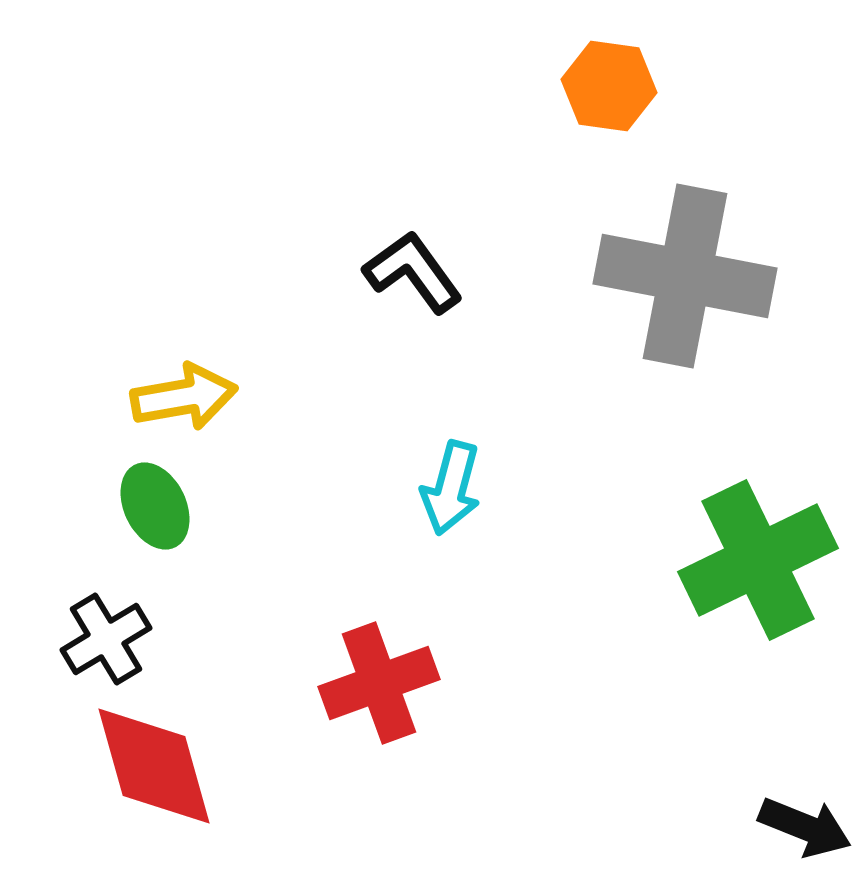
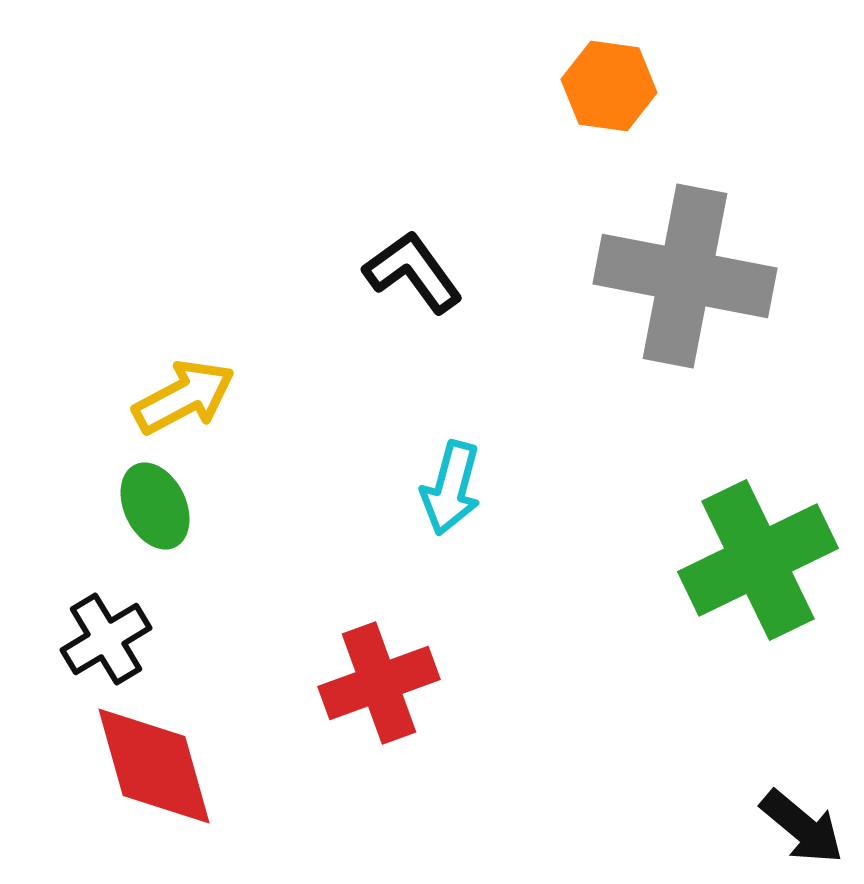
yellow arrow: rotated 18 degrees counterclockwise
black arrow: moved 3 px left; rotated 18 degrees clockwise
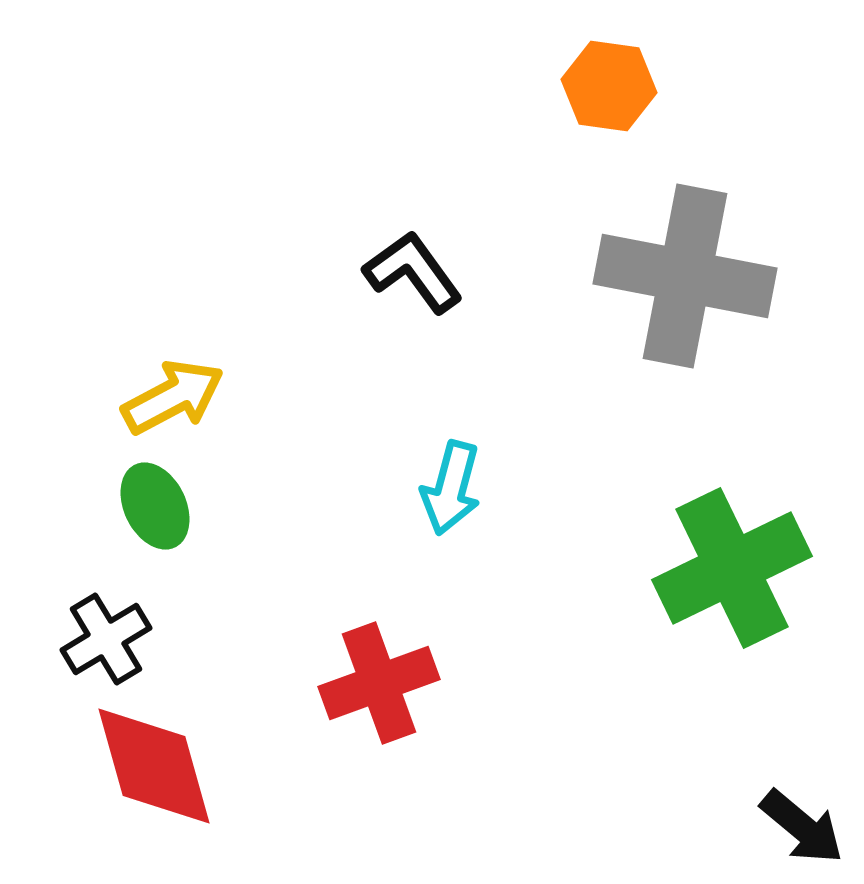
yellow arrow: moved 11 px left
green cross: moved 26 px left, 8 px down
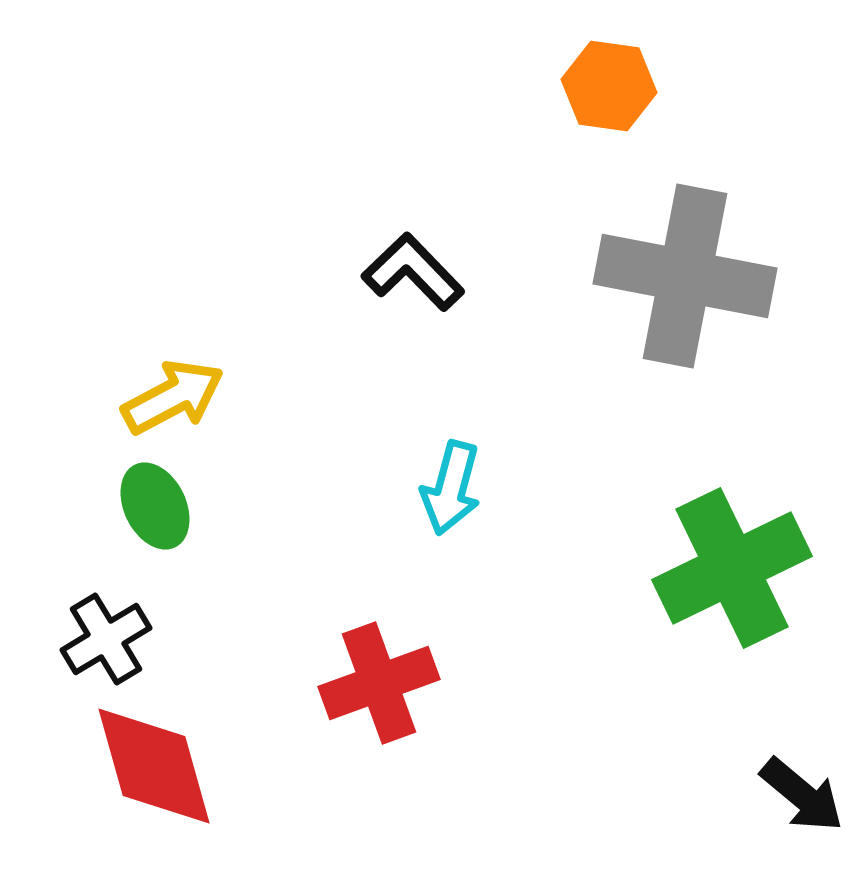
black L-shape: rotated 8 degrees counterclockwise
black arrow: moved 32 px up
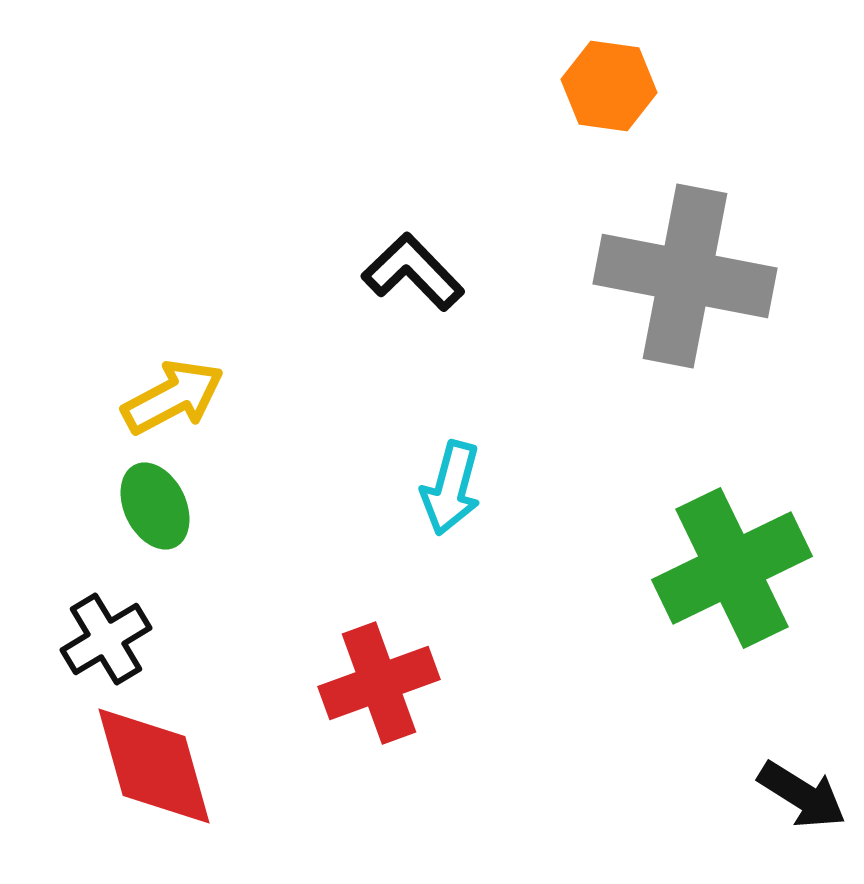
black arrow: rotated 8 degrees counterclockwise
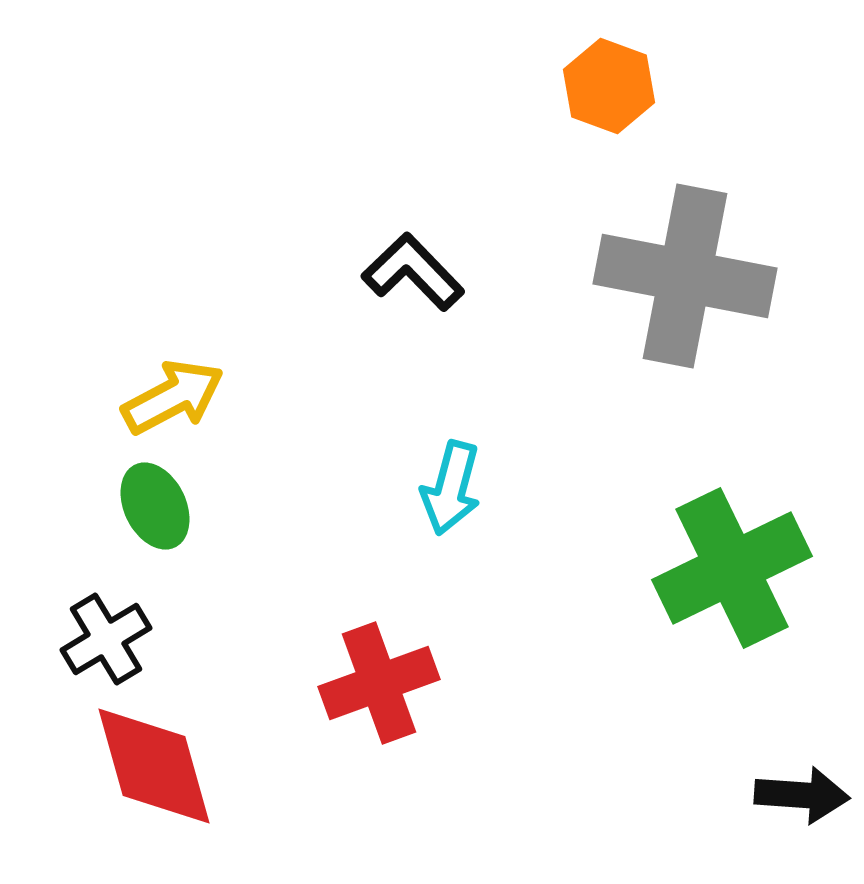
orange hexagon: rotated 12 degrees clockwise
black arrow: rotated 28 degrees counterclockwise
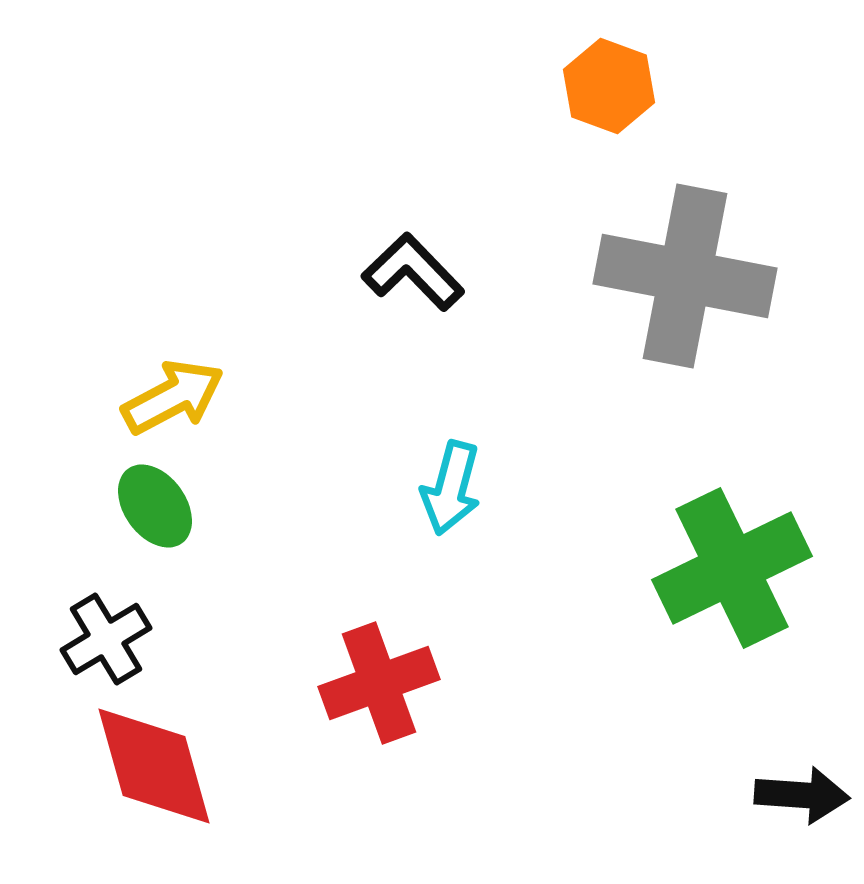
green ellipse: rotated 10 degrees counterclockwise
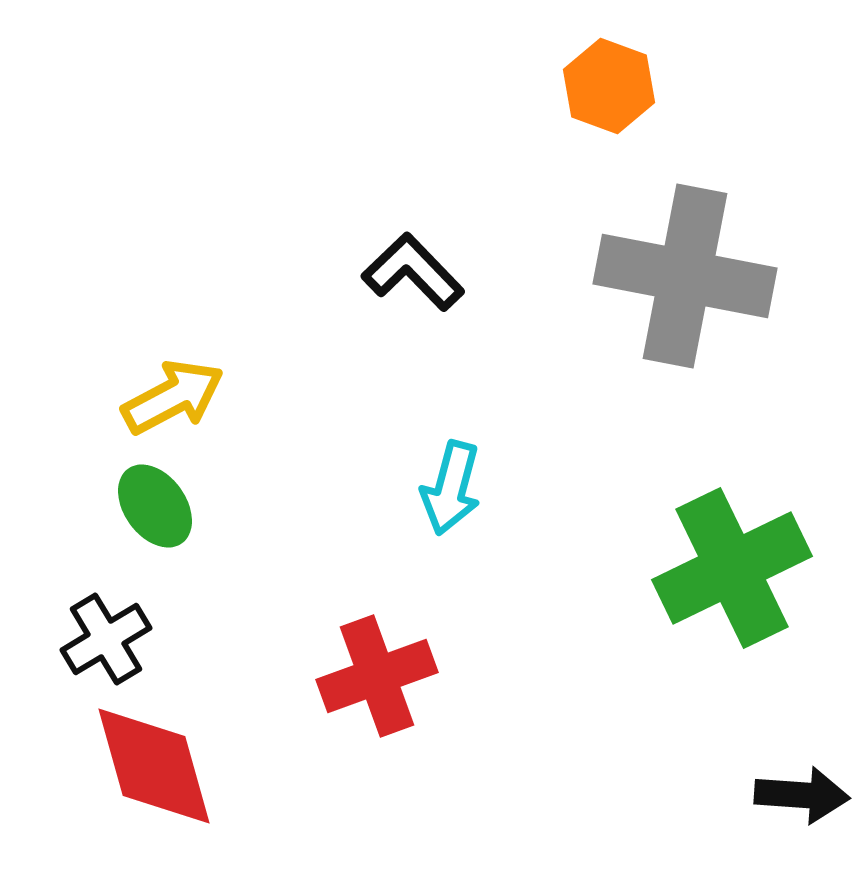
red cross: moved 2 px left, 7 px up
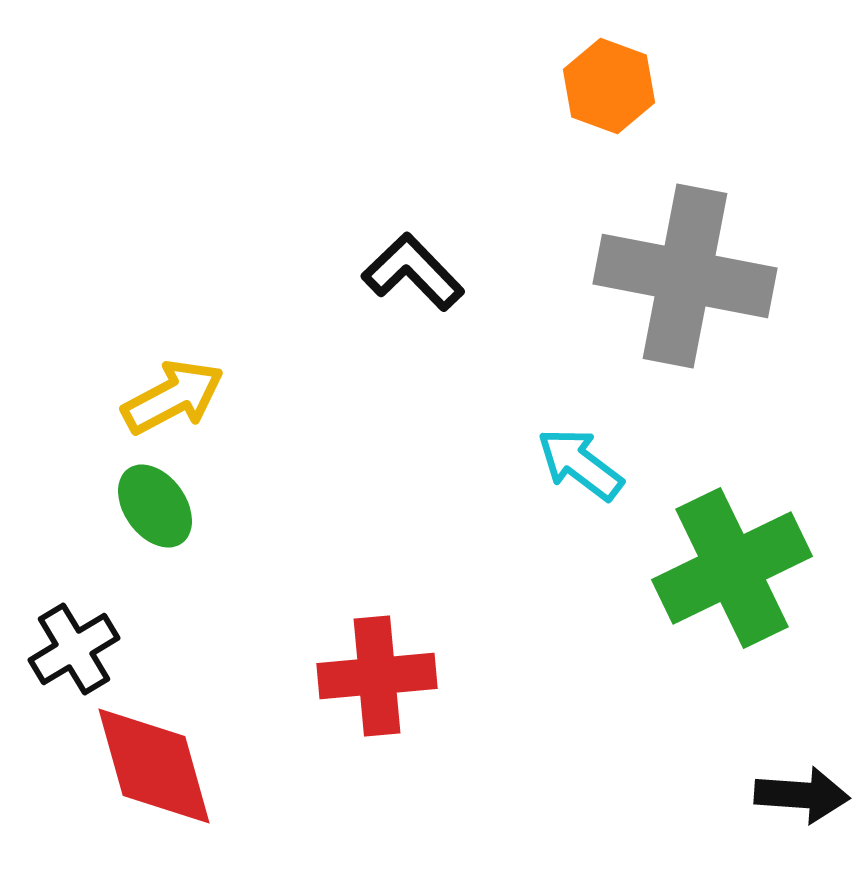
cyan arrow: moved 129 px right, 24 px up; rotated 112 degrees clockwise
black cross: moved 32 px left, 10 px down
red cross: rotated 15 degrees clockwise
